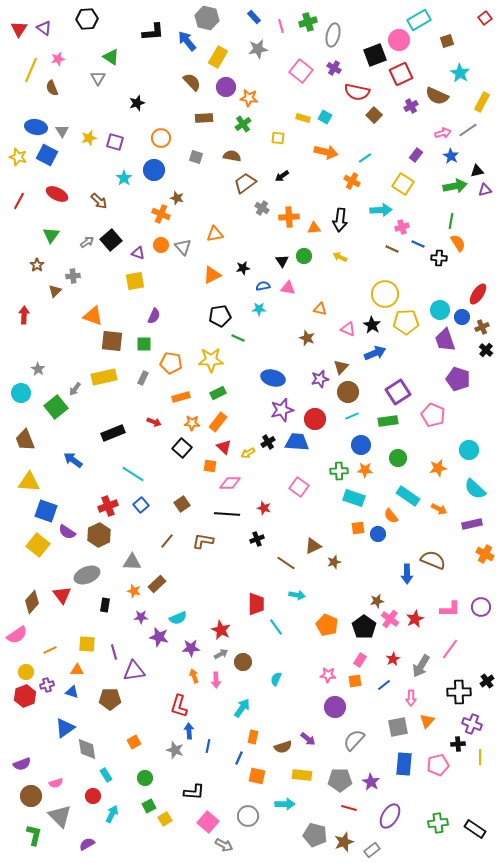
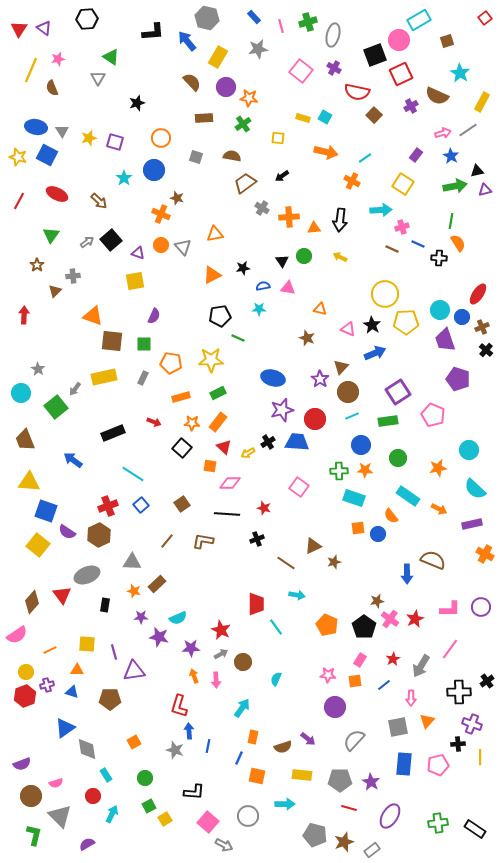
purple star at (320, 379): rotated 24 degrees counterclockwise
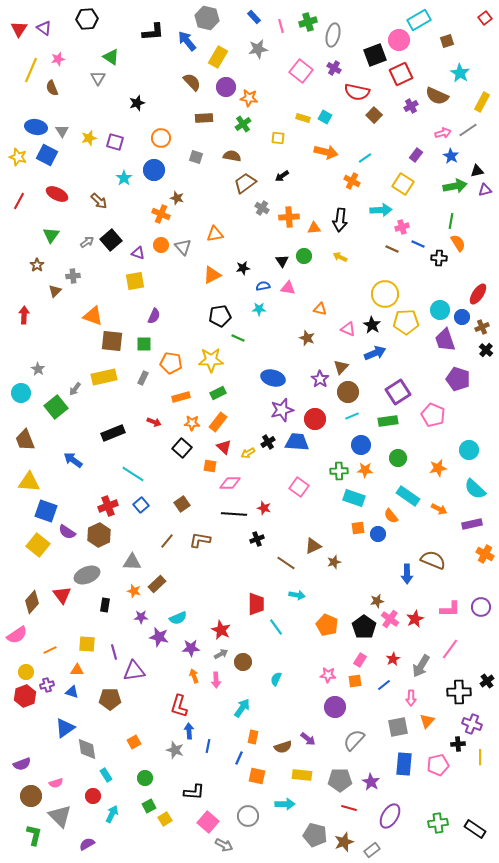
black line at (227, 514): moved 7 px right
brown L-shape at (203, 541): moved 3 px left, 1 px up
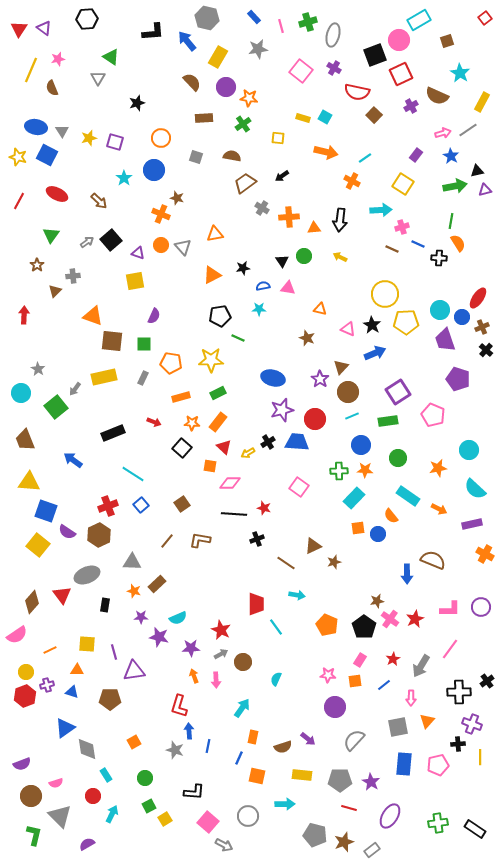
red ellipse at (478, 294): moved 4 px down
cyan rectangle at (354, 498): rotated 65 degrees counterclockwise
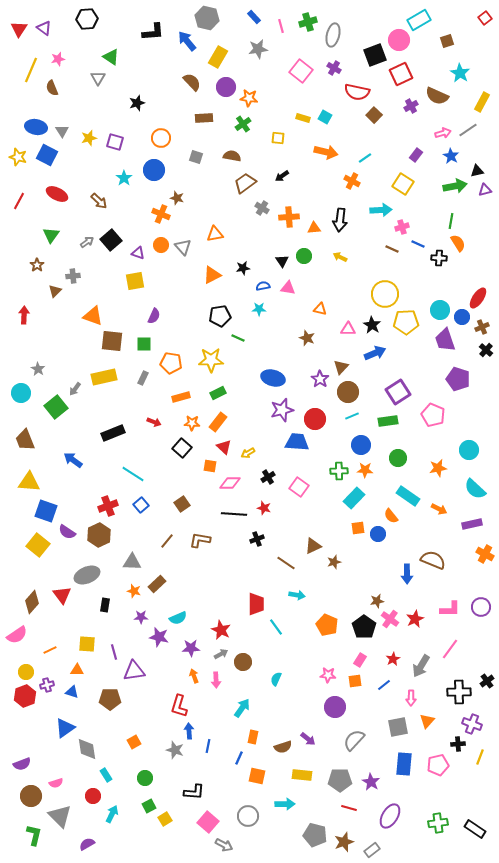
pink triangle at (348, 329): rotated 21 degrees counterclockwise
black cross at (268, 442): moved 35 px down
yellow line at (480, 757): rotated 21 degrees clockwise
